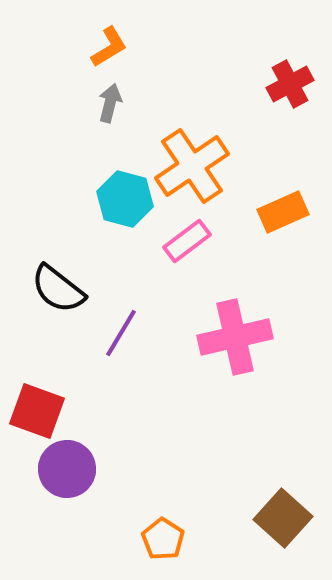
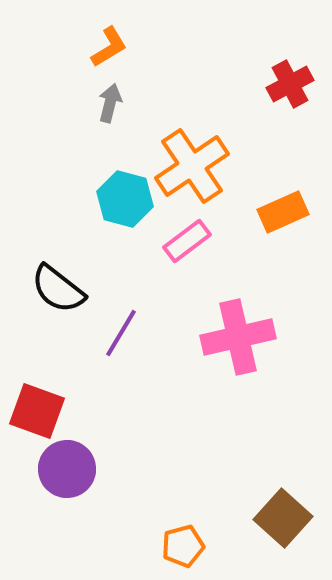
pink cross: moved 3 px right
orange pentagon: moved 20 px right, 7 px down; rotated 24 degrees clockwise
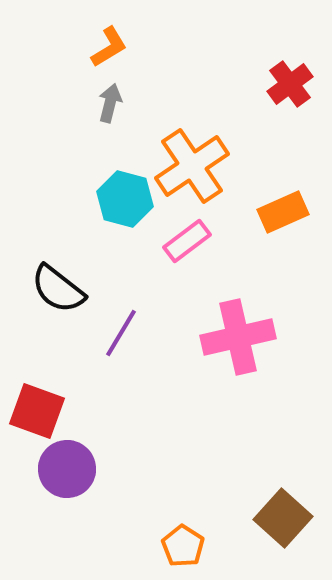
red cross: rotated 9 degrees counterclockwise
orange pentagon: rotated 24 degrees counterclockwise
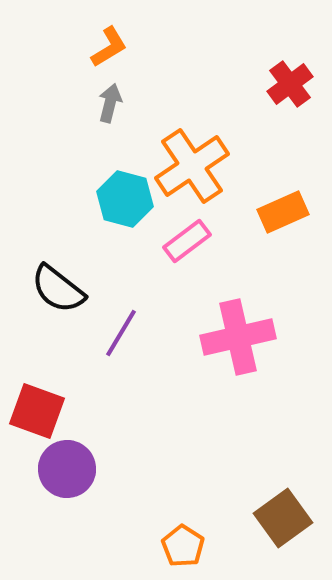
brown square: rotated 12 degrees clockwise
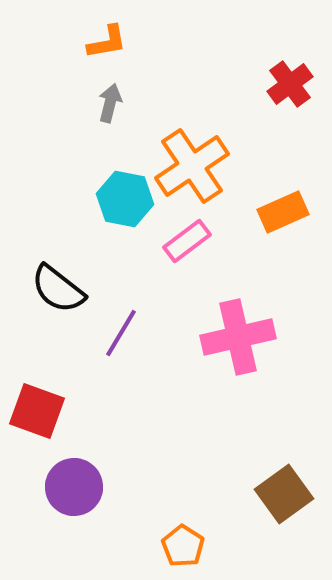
orange L-shape: moved 2 px left, 5 px up; rotated 21 degrees clockwise
cyan hexagon: rotated 4 degrees counterclockwise
purple circle: moved 7 px right, 18 px down
brown square: moved 1 px right, 24 px up
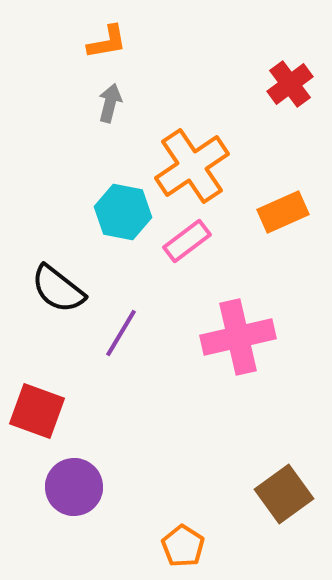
cyan hexagon: moved 2 px left, 13 px down
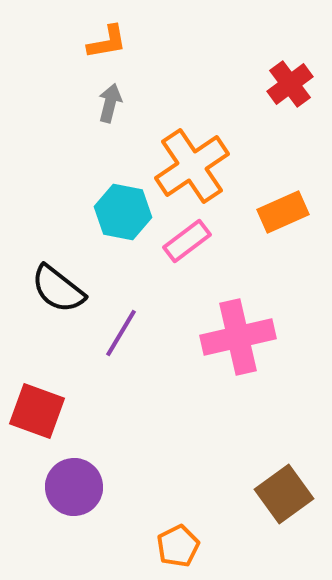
orange pentagon: moved 5 px left; rotated 12 degrees clockwise
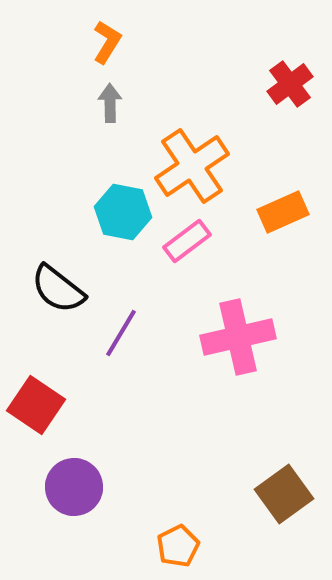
orange L-shape: rotated 48 degrees counterclockwise
gray arrow: rotated 15 degrees counterclockwise
red square: moved 1 px left, 6 px up; rotated 14 degrees clockwise
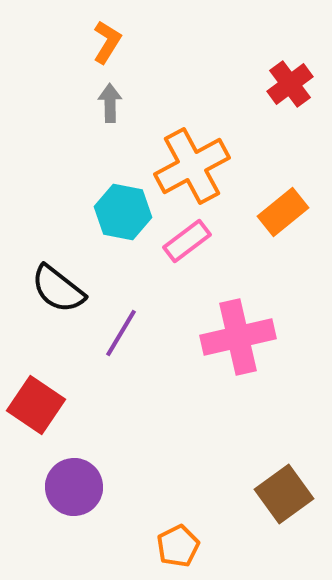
orange cross: rotated 6 degrees clockwise
orange rectangle: rotated 15 degrees counterclockwise
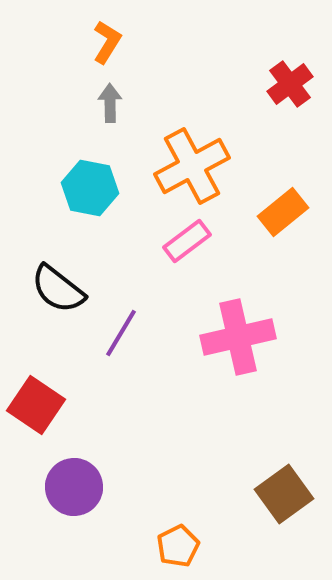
cyan hexagon: moved 33 px left, 24 px up
